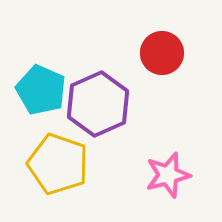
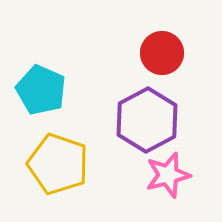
purple hexagon: moved 49 px right, 16 px down; rotated 4 degrees counterclockwise
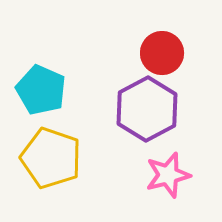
purple hexagon: moved 11 px up
yellow pentagon: moved 7 px left, 6 px up
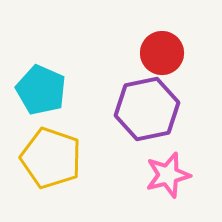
purple hexagon: rotated 16 degrees clockwise
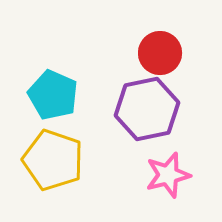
red circle: moved 2 px left
cyan pentagon: moved 12 px right, 5 px down
yellow pentagon: moved 2 px right, 2 px down
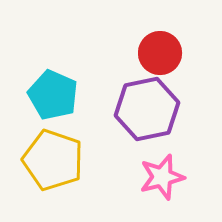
pink star: moved 6 px left, 2 px down
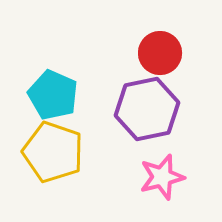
yellow pentagon: moved 8 px up
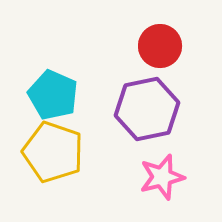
red circle: moved 7 px up
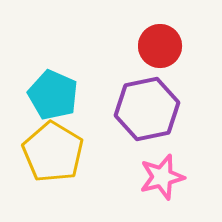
yellow pentagon: rotated 12 degrees clockwise
